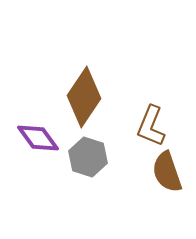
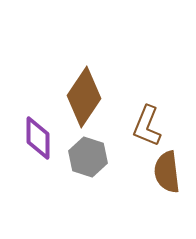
brown L-shape: moved 4 px left
purple diamond: rotated 36 degrees clockwise
brown semicircle: rotated 12 degrees clockwise
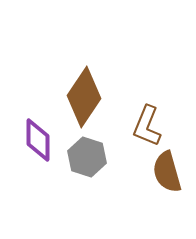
purple diamond: moved 2 px down
gray hexagon: moved 1 px left
brown semicircle: rotated 9 degrees counterclockwise
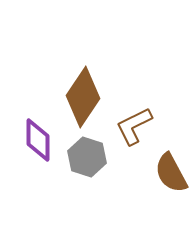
brown diamond: moved 1 px left
brown L-shape: moved 13 px left; rotated 42 degrees clockwise
brown semicircle: moved 4 px right, 1 px down; rotated 12 degrees counterclockwise
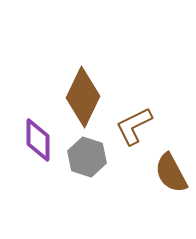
brown diamond: rotated 8 degrees counterclockwise
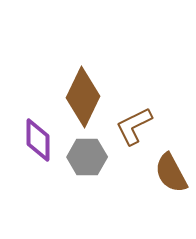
gray hexagon: rotated 18 degrees counterclockwise
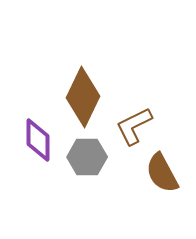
brown semicircle: moved 9 px left
